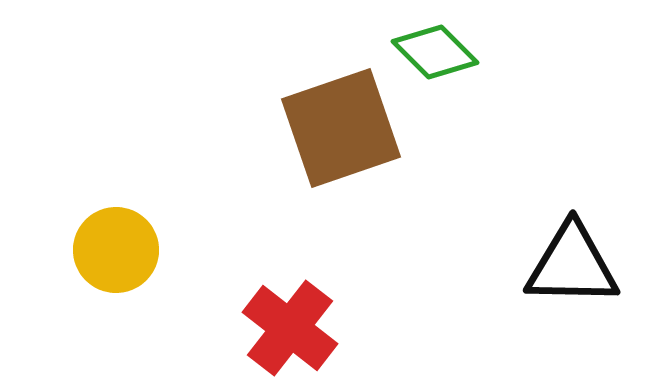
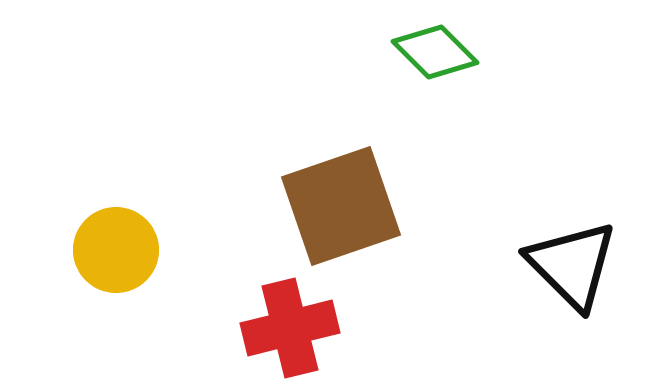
brown square: moved 78 px down
black triangle: rotated 44 degrees clockwise
red cross: rotated 38 degrees clockwise
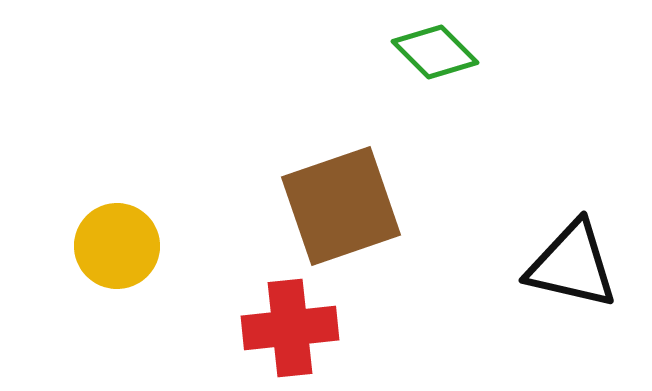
yellow circle: moved 1 px right, 4 px up
black triangle: rotated 32 degrees counterclockwise
red cross: rotated 8 degrees clockwise
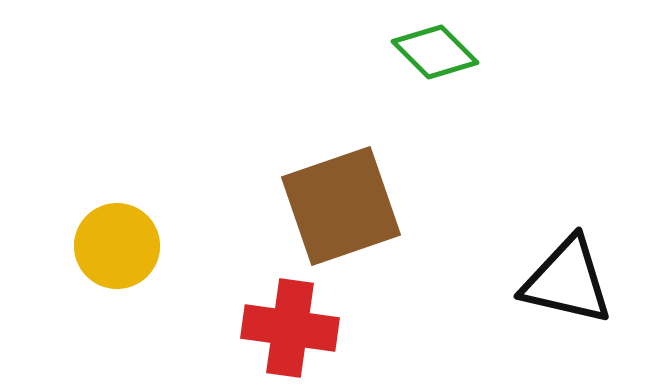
black triangle: moved 5 px left, 16 px down
red cross: rotated 14 degrees clockwise
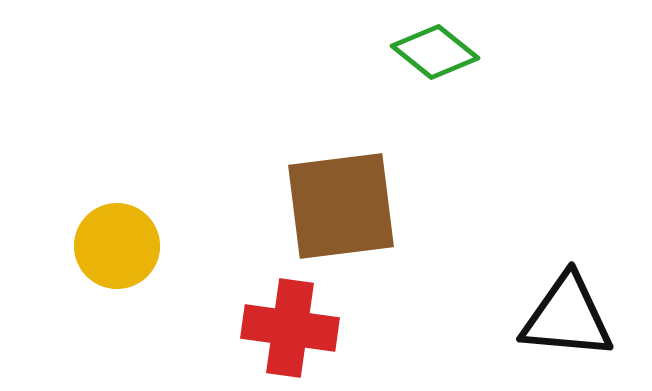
green diamond: rotated 6 degrees counterclockwise
brown square: rotated 12 degrees clockwise
black triangle: moved 36 px down; rotated 8 degrees counterclockwise
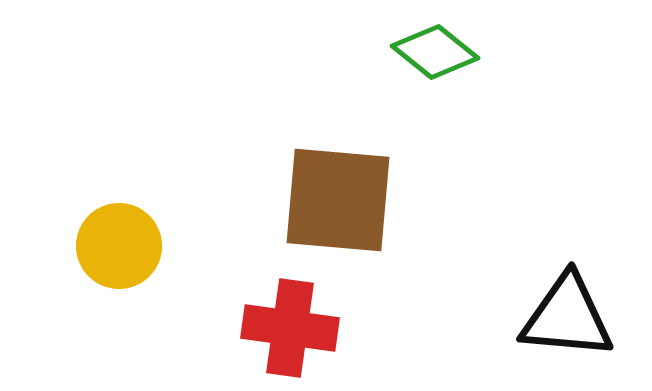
brown square: moved 3 px left, 6 px up; rotated 12 degrees clockwise
yellow circle: moved 2 px right
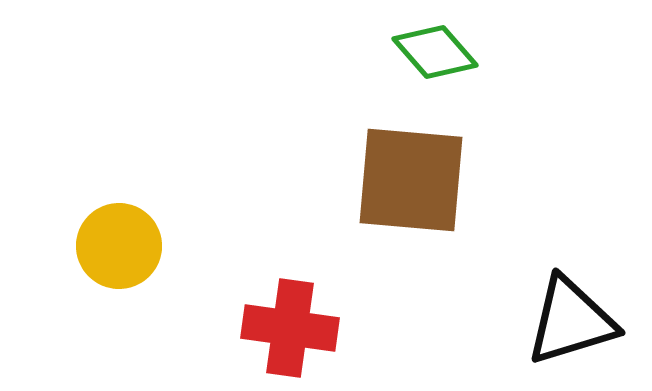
green diamond: rotated 10 degrees clockwise
brown square: moved 73 px right, 20 px up
black triangle: moved 4 px right, 4 px down; rotated 22 degrees counterclockwise
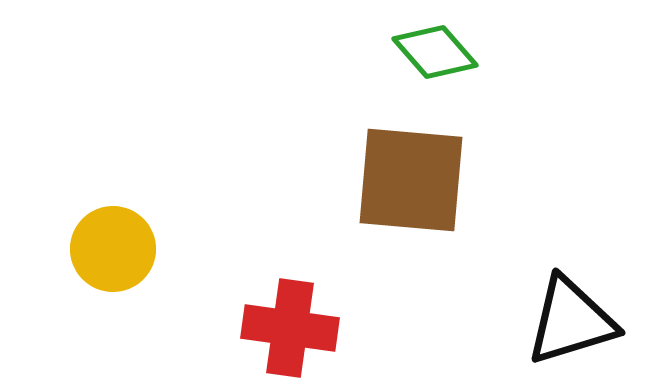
yellow circle: moved 6 px left, 3 px down
